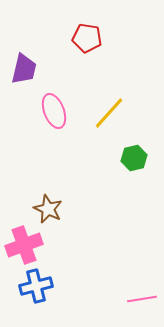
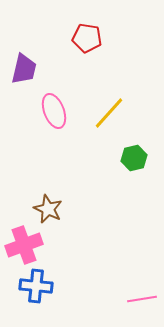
blue cross: rotated 20 degrees clockwise
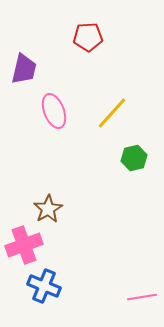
red pentagon: moved 1 px right, 1 px up; rotated 12 degrees counterclockwise
yellow line: moved 3 px right
brown star: rotated 16 degrees clockwise
blue cross: moved 8 px right; rotated 16 degrees clockwise
pink line: moved 2 px up
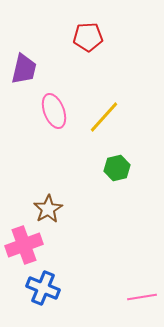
yellow line: moved 8 px left, 4 px down
green hexagon: moved 17 px left, 10 px down
blue cross: moved 1 px left, 2 px down
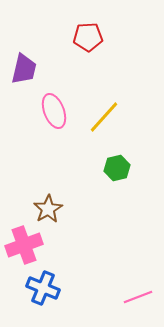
pink line: moved 4 px left; rotated 12 degrees counterclockwise
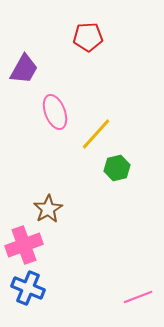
purple trapezoid: rotated 16 degrees clockwise
pink ellipse: moved 1 px right, 1 px down
yellow line: moved 8 px left, 17 px down
blue cross: moved 15 px left
